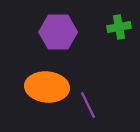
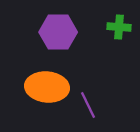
green cross: rotated 15 degrees clockwise
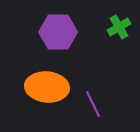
green cross: rotated 35 degrees counterclockwise
purple line: moved 5 px right, 1 px up
